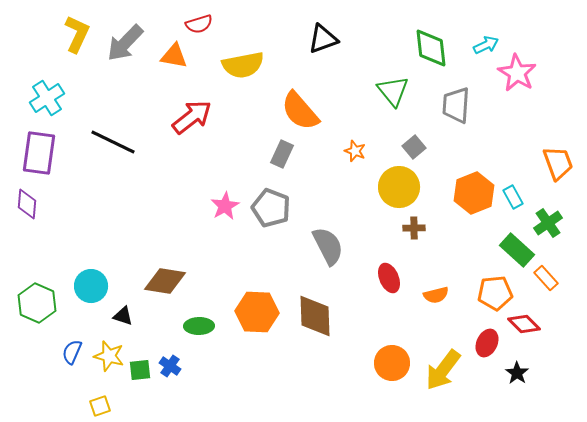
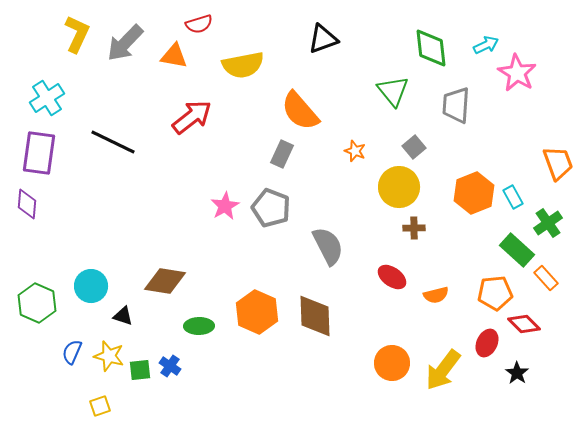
red ellipse at (389, 278): moved 3 px right, 1 px up; rotated 32 degrees counterclockwise
orange hexagon at (257, 312): rotated 21 degrees clockwise
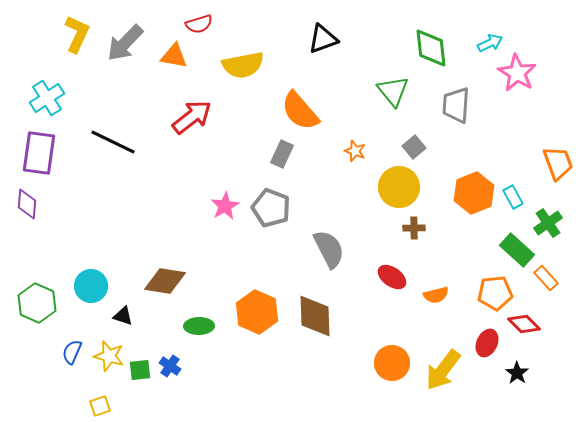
cyan arrow at (486, 45): moved 4 px right, 2 px up
gray semicircle at (328, 246): moved 1 px right, 3 px down
